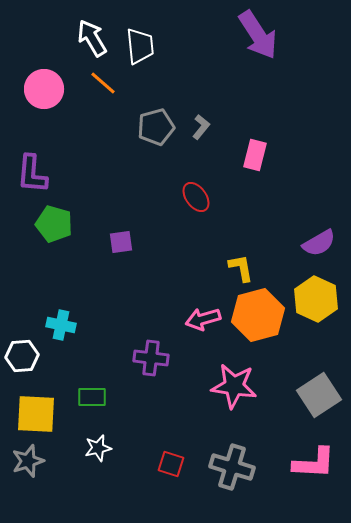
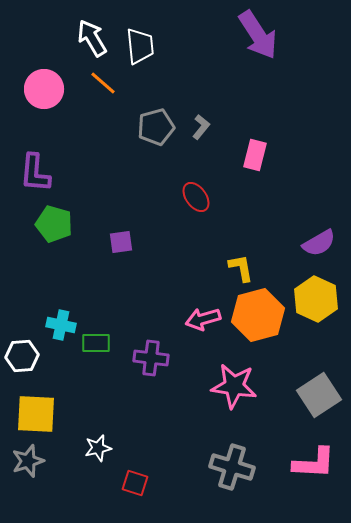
purple L-shape: moved 3 px right, 1 px up
green rectangle: moved 4 px right, 54 px up
red square: moved 36 px left, 19 px down
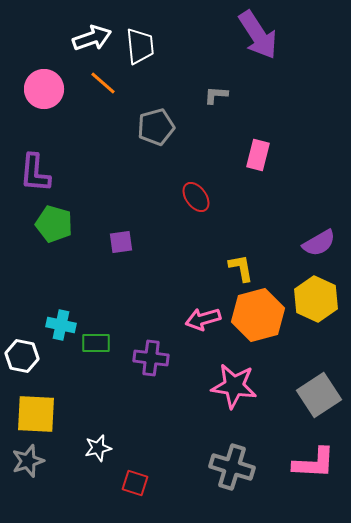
white arrow: rotated 102 degrees clockwise
gray L-shape: moved 15 px right, 32 px up; rotated 125 degrees counterclockwise
pink rectangle: moved 3 px right
white hexagon: rotated 16 degrees clockwise
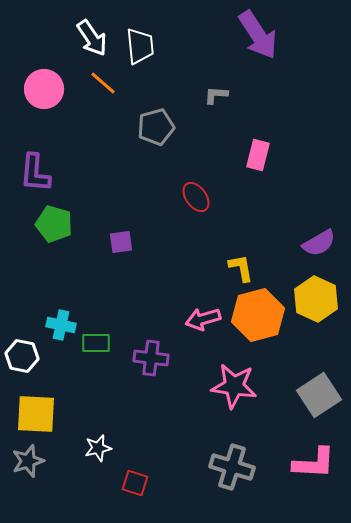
white arrow: rotated 75 degrees clockwise
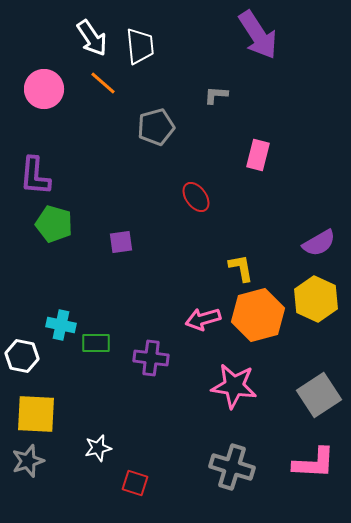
purple L-shape: moved 3 px down
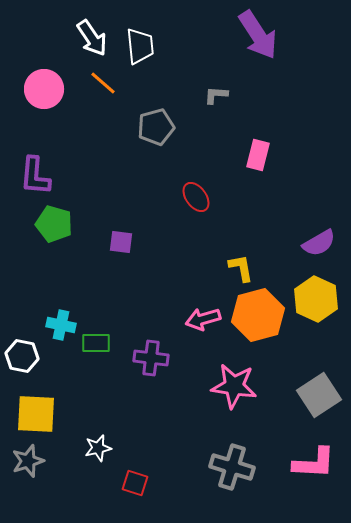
purple square: rotated 15 degrees clockwise
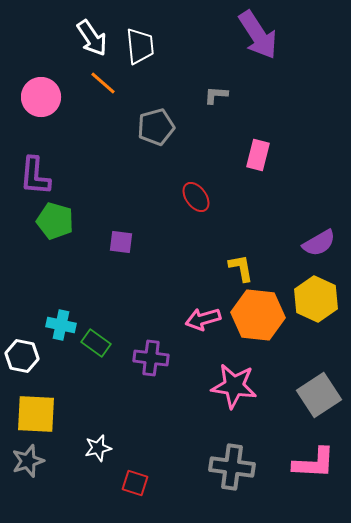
pink circle: moved 3 px left, 8 px down
green pentagon: moved 1 px right, 3 px up
orange hexagon: rotated 21 degrees clockwise
green rectangle: rotated 36 degrees clockwise
gray cross: rotated 9 degrees counterclockwise
